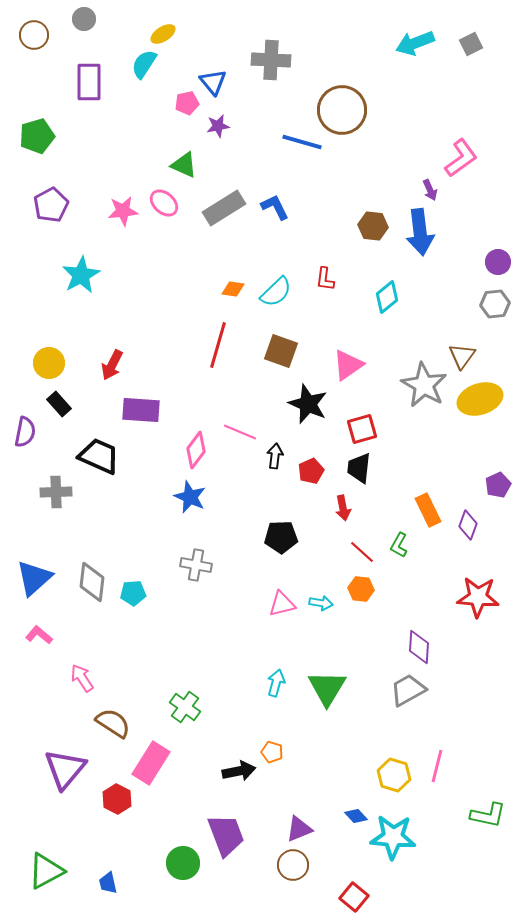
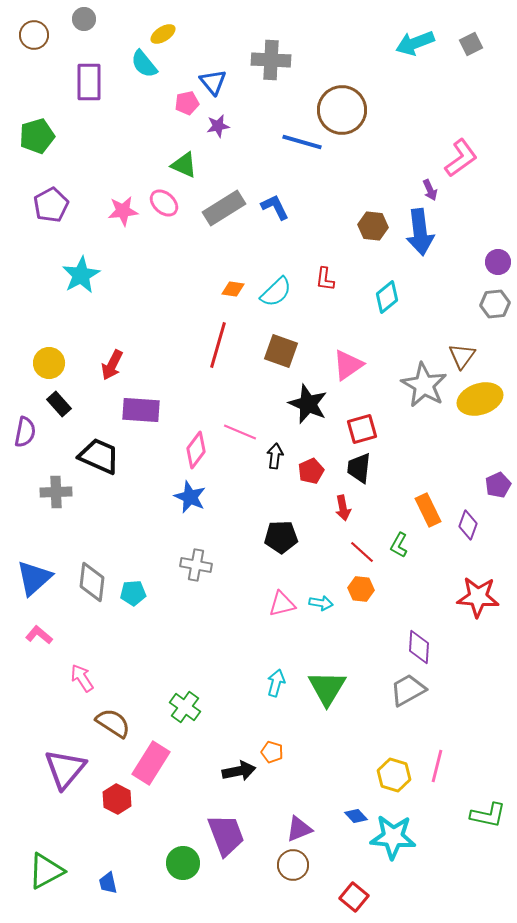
cyan semicircle at (144, 64): rotated 72 degrees counterclockwise
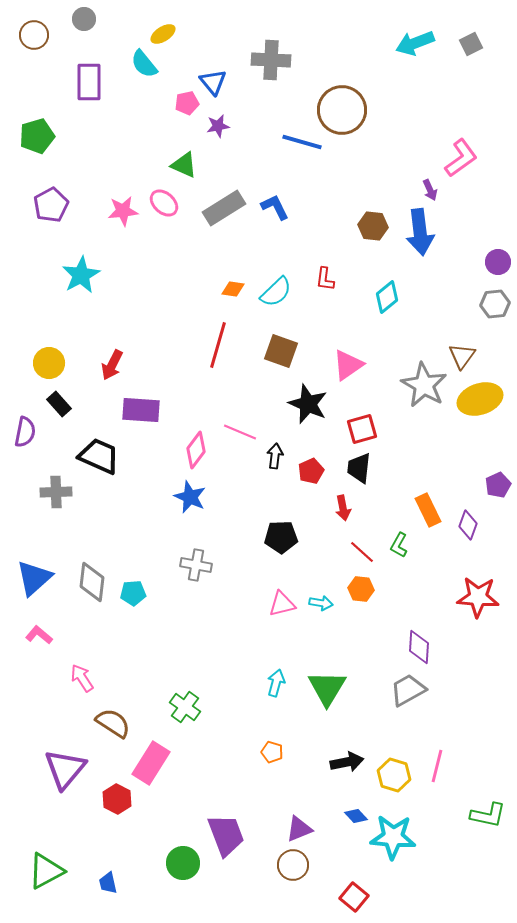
black arrow at (239, 771): moved 108 px right, 9 px up
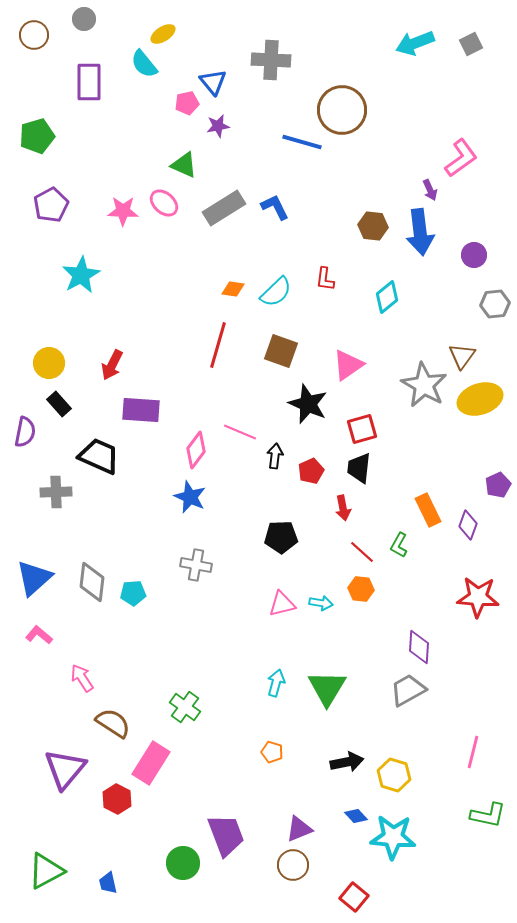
pink star at (123, 211): rotated 8 degrees clockwise
purple circle at (498, 262): moved 24 px left, 7 px up
pink line at (437, 766): moved 36 px right, 14 px up
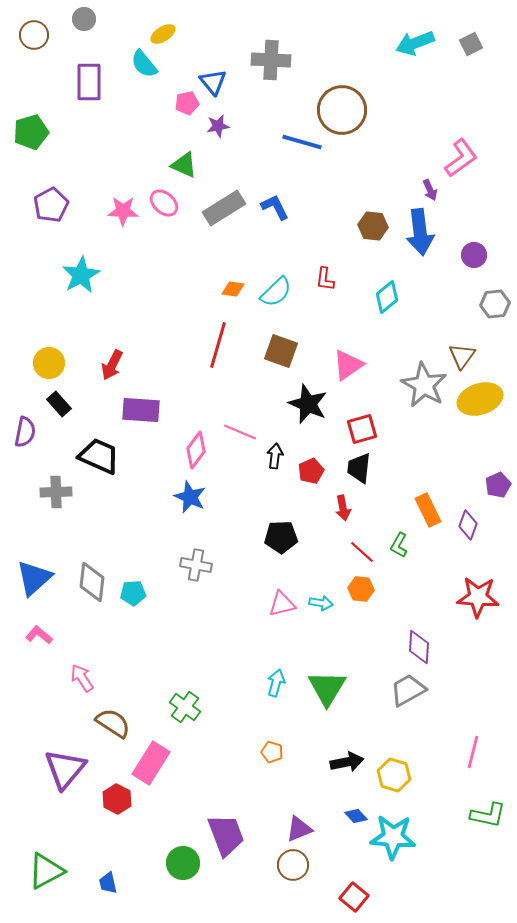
green pentagon at (37, 136): moved 6 px left, 4 px up
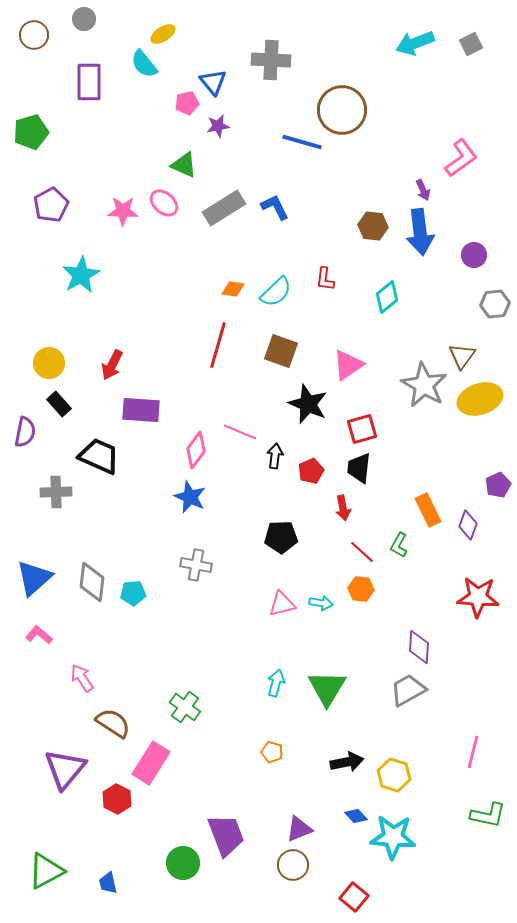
purple arrow at (430, 190): moved 7 px left
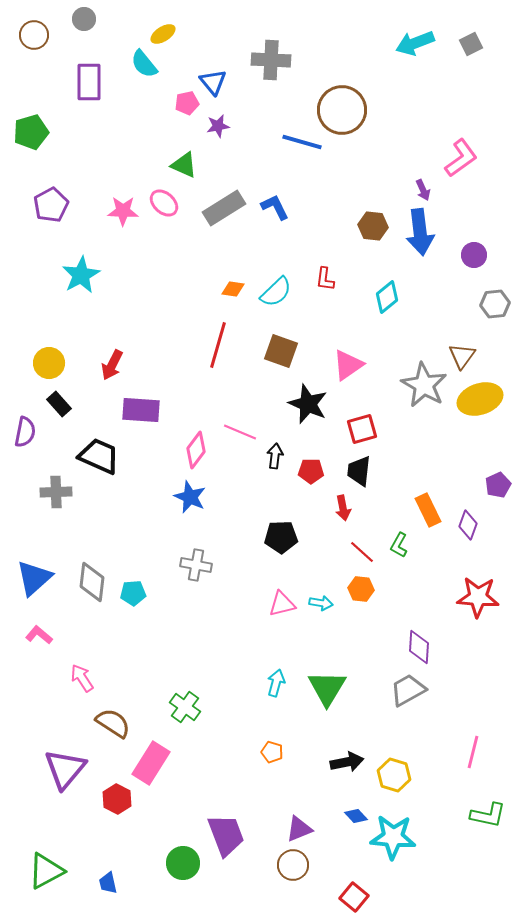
black trapezoid at (359, 468): moved 3 px down
red pentagon at (311, 471): rotated 25 degrees clockwise
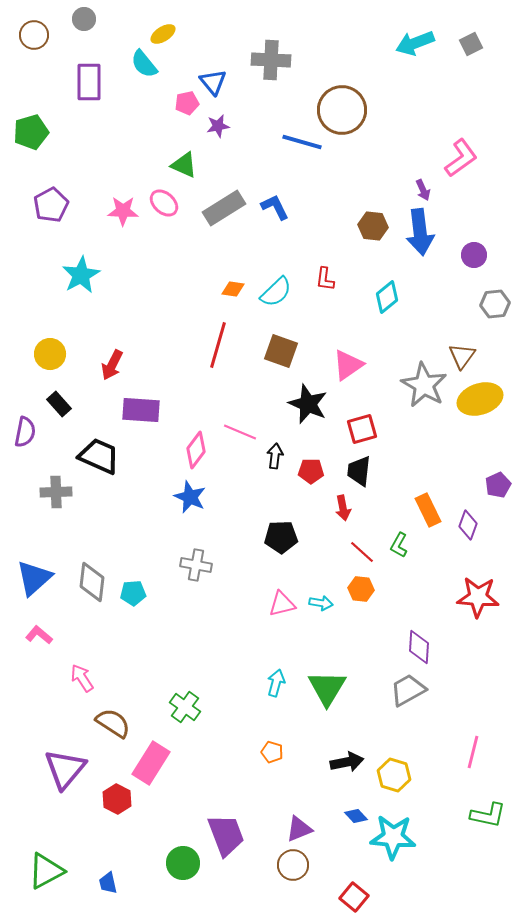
yellow circle at (49, 363): moved 1 px right, 9 px up
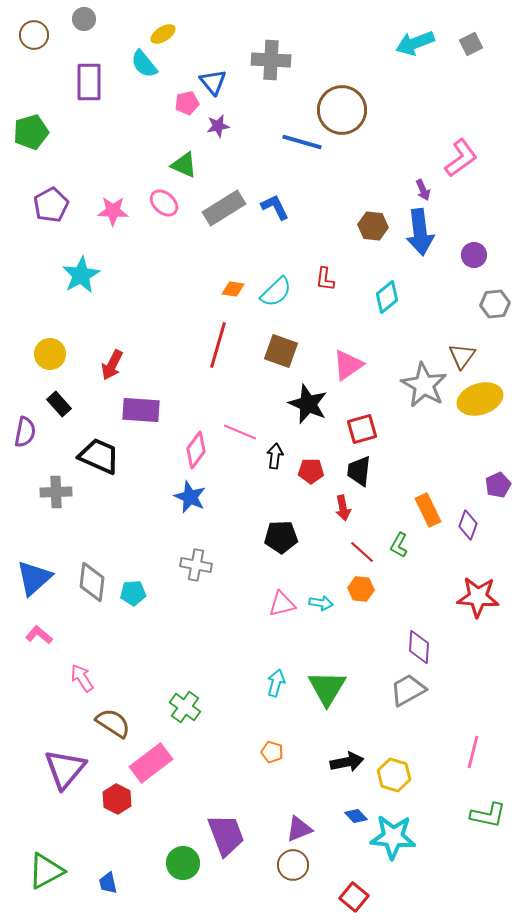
pink star at (123, 211): moved 10 px left
pink rectangle at (151, 763): rotated 21 degrees clockwise
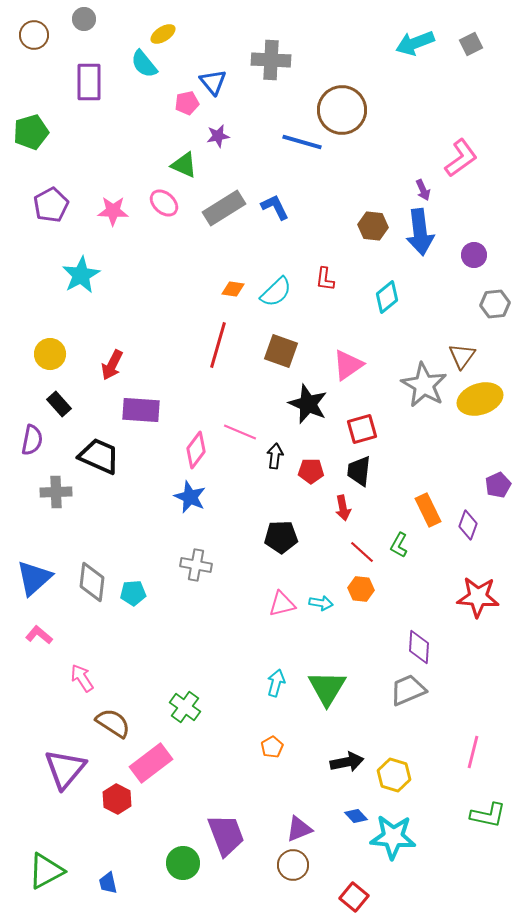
purple star at (218, 126): moved 10 px down
purple semicircle at (25, 432): moved 7 px right, 8 px down
gray trapezoid at (408, 690): rotated 6 degrees clockwise
orange pentagon at (272, 752): moved 5 px up; rotated 25 degrees clockwise
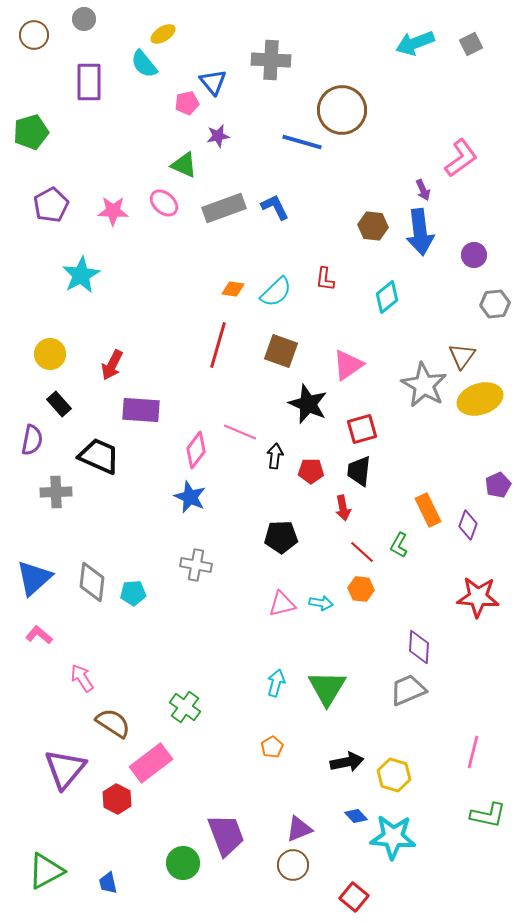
gray rectangle at (224, 208): rotated 12 degrees clockwise
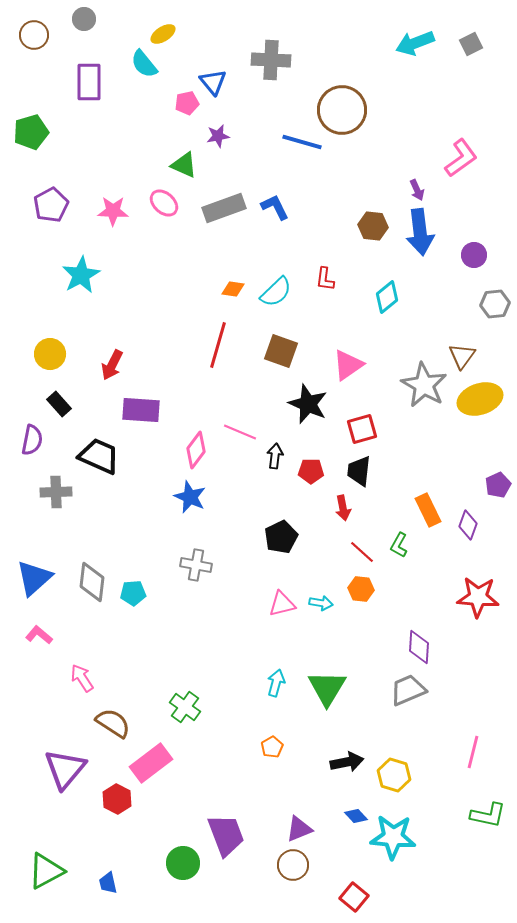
purple arrow at (423, 190): moved 6 px left
black pentagon at (281, 537): rotated 24 degrees counterclockwise
